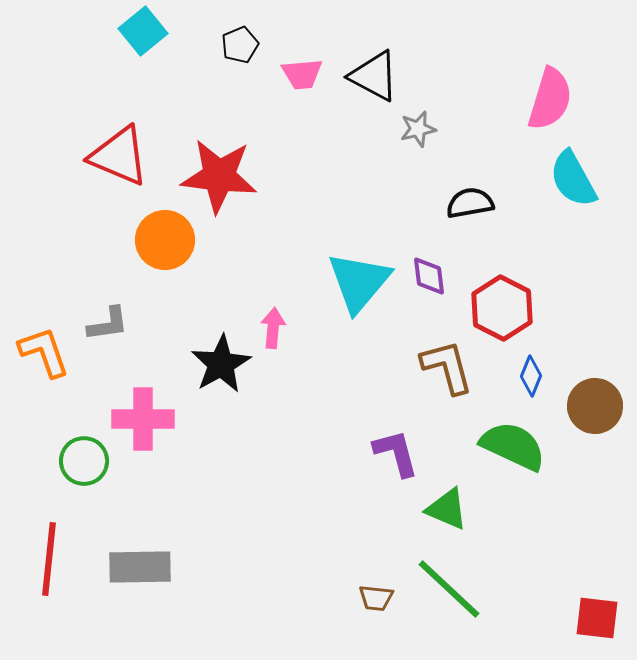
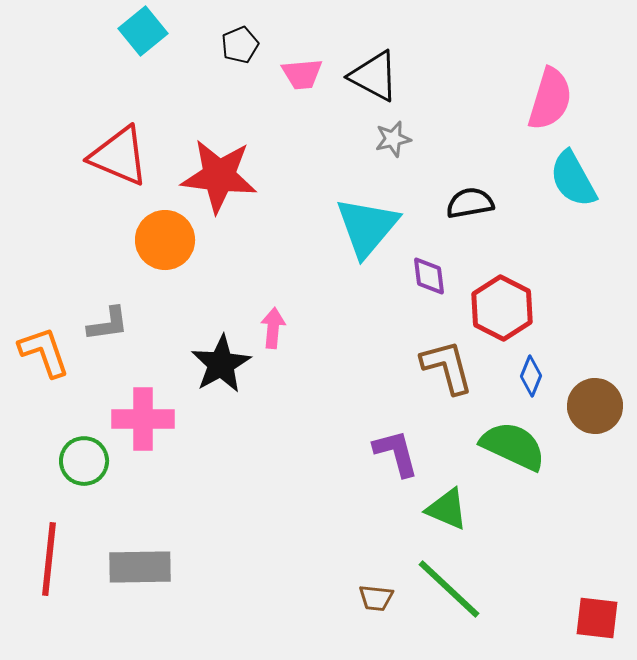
gray star: moved 25 px left, 10 px down
cyan triangle: moved 8 px right, 55 px up
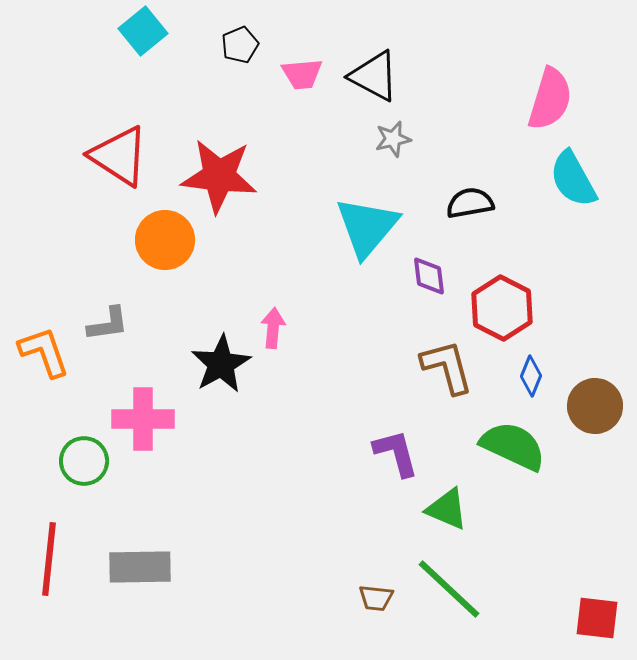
red triangle: rotated 10 degrees clockwise
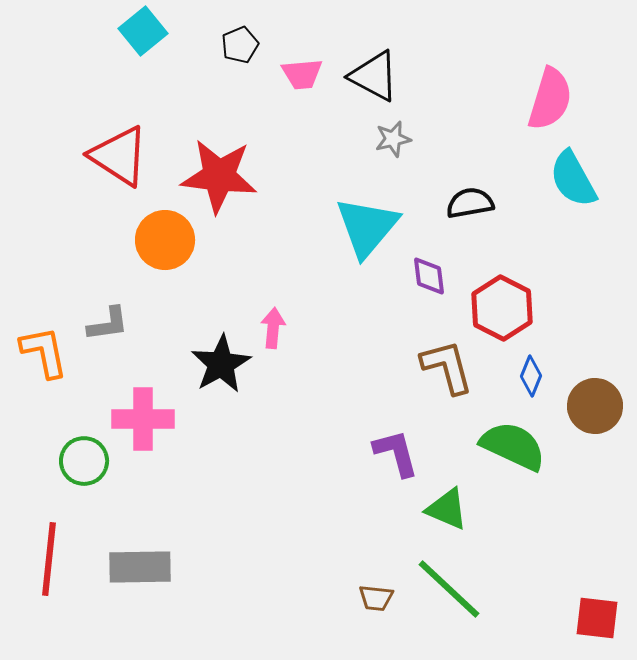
orange L-shape: rotated 8 degrees clockwise
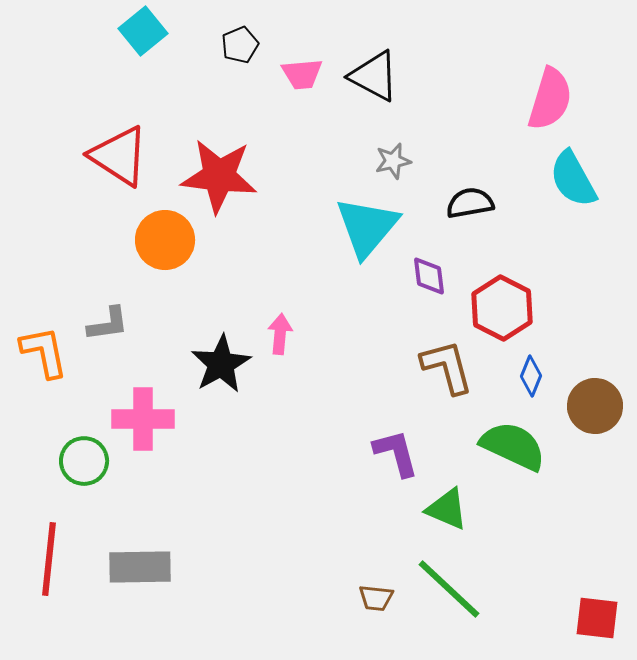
gray star: moved 22 px down
pink arrow: moved 7 px right, 6 px down
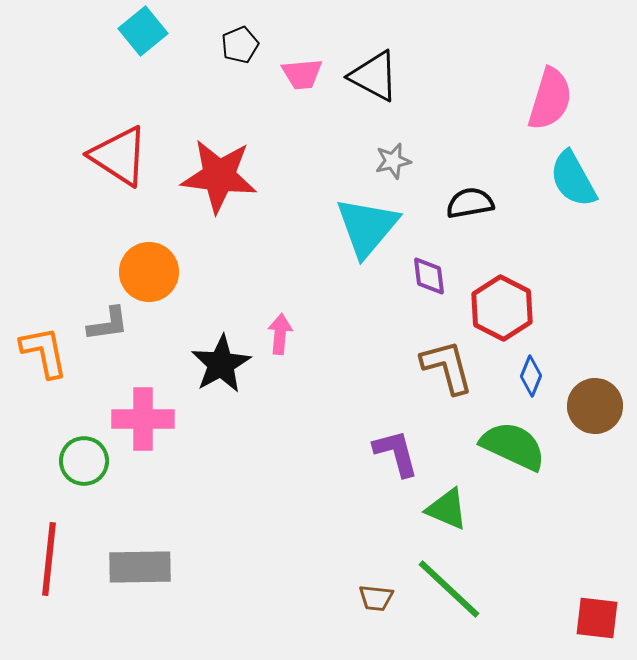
orange circle: moved 16 px left, 32 px down
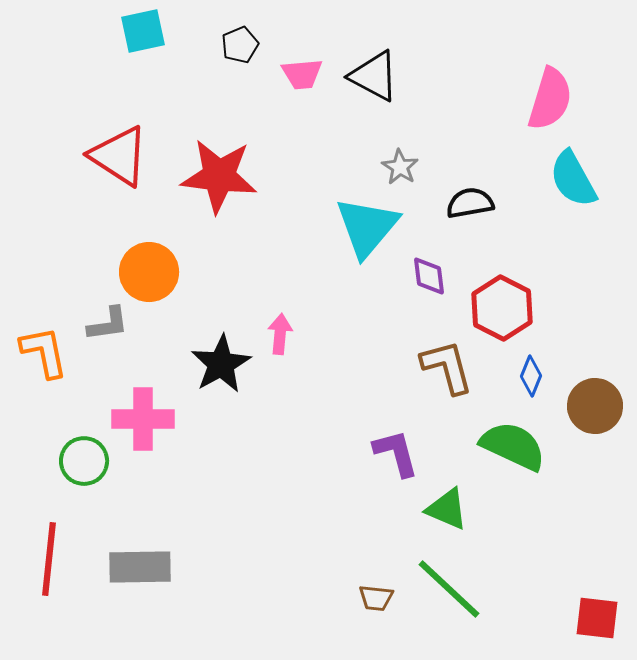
cyan square: rotated 27 degrees clockwise
gray star: moved 7 px right, 6 px down; rotated 27 degrees counterclockwise
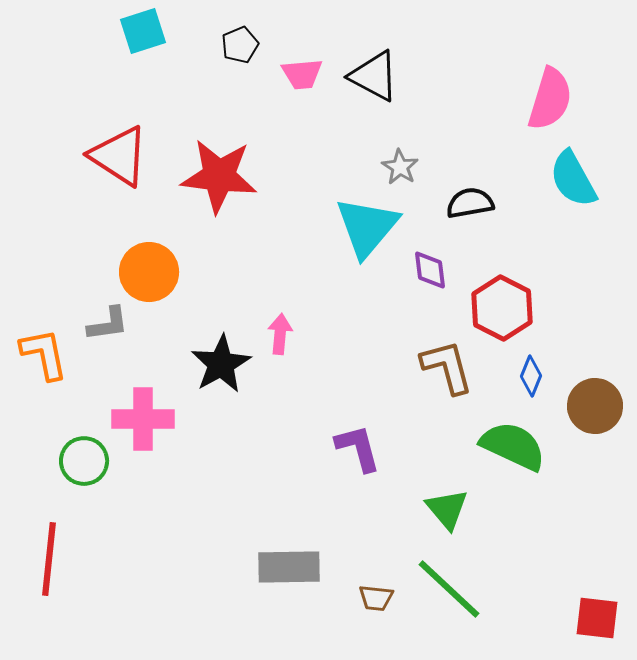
cyan square: rotated 6 degrees counterclockwise
purple diamond: moved 1 px right, 6 px up
orange L-shape: moved 2 px down
purple L-shape: moved 38 px left, 5 px up
green triangle: rotated 27 degrees clockwise
gray rectangle: moved 149 px right
